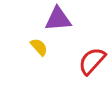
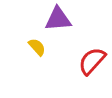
yellow semicircle: moved 2 px left
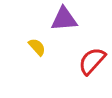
purple triangle: moved 6 px right
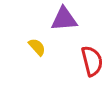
red semicircle: rotated 124 degrees clockwise
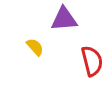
yellow semicircle: moved 2 px left
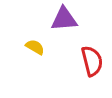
yellow semicircle: rotated 18 degrees counterclockwise
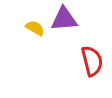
yellow semicircle: moved 19 px up
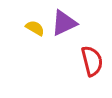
purple triangle: moved 4 px down; rotated 20 degrees counterclockwise
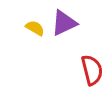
red semicircle: moved 9 px down
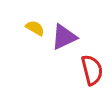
purple triangle: moved 14 px down
